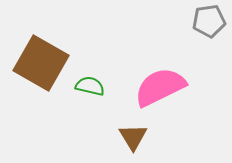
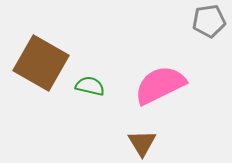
pink semicircle: moved 2 px up
brown triangle: moved 9 px right, 6 px down
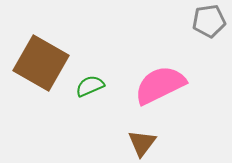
green semicircle: rotated 36 degrees counterclockwise
brown triangle: rotated 8 degrees clockwise
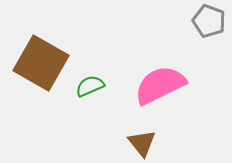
gray pentagon: rotated 28 degrees clockwise
brown triangle: rotated 16 degrees counterclockwise
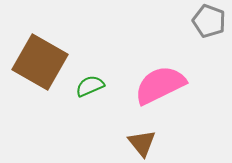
brown square: moved 1 px left, 1 px up
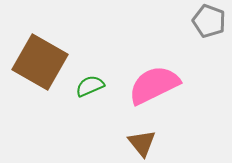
pink semicircle: moved 6 px left
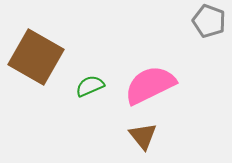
brown square: moved 4 px left, 5 px up
pink semicircle: moved 4 px left
brown triangle: moved 1 px right, 7 px up
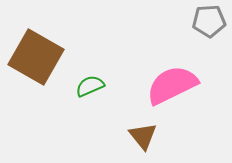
gray pentagon: rotated 24 degrees counterclockwise
pink semicircle: moved 22 px right
